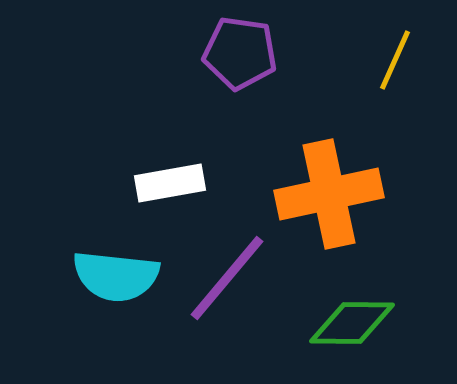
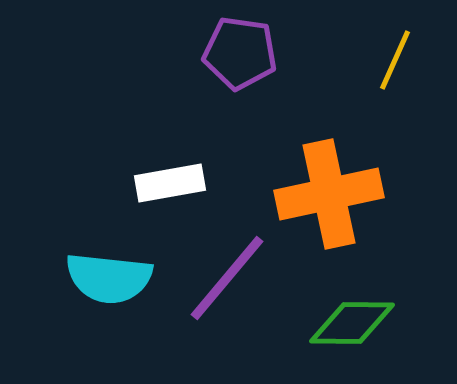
cyan semicircle: moved 7 px left, 2 px down
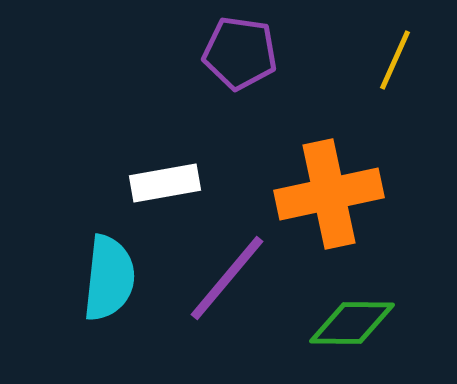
white rectangle: moved 5 px left
cyan semicircle: rotated 90 degrees counterclockwise
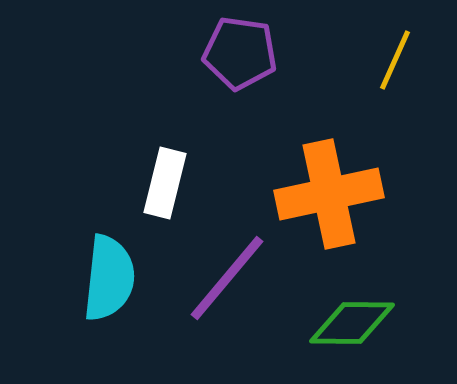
white rectangle: rotated 66 degrees counterclockwise
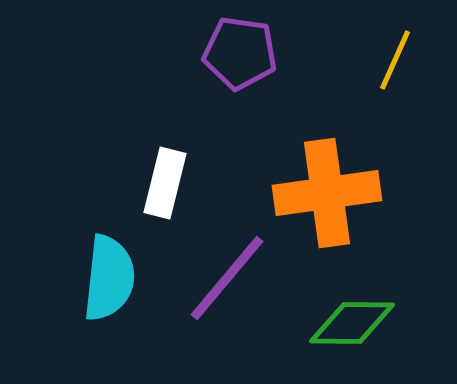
orange cross: moved 2 px left, 1 px up; rotated 4 degrees clockwise
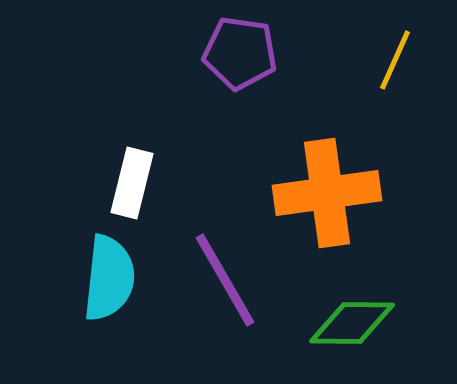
white rectangle: moved 33 px left
purple line: moved 2 px left, 2 px down; rotated 70 degrees counterclockwise
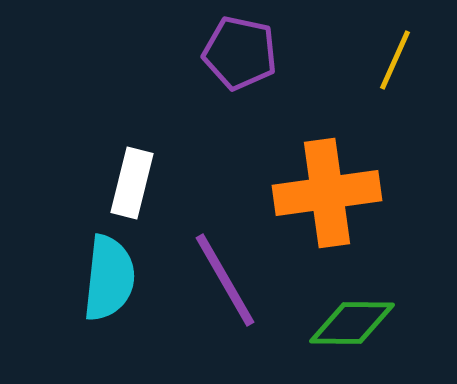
purple pentagon: rotated 4 degrees clockwise
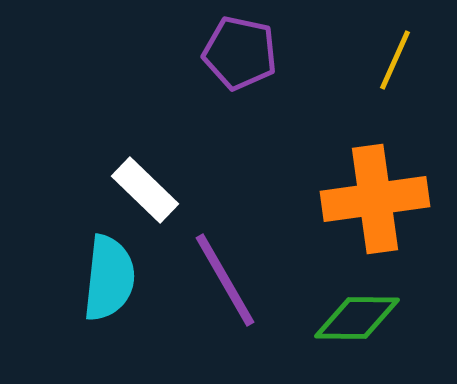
white rectangle: moved 13 px right, 7 px down; rotated 60 degrees counterclockwise
orange cross: moved 48 px right, 6 px down
green diamond: moved 5 px right, 5 px up
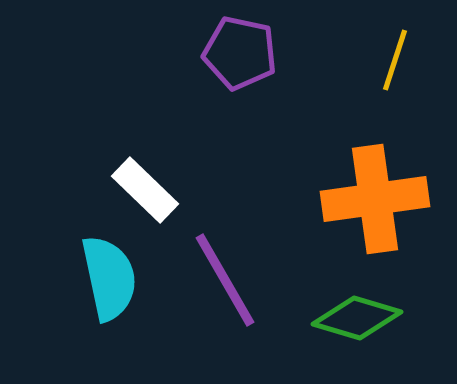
yellow line: rotated 6 degrees counterclockwise
cyan semicircle: rotated 18 degrees counterclockwise
green diamond: rotated 16 degrees clockwise
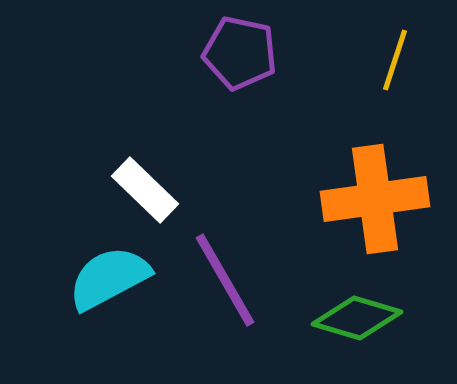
cyan semicircle: rotated 106 degrees counterclockwise
